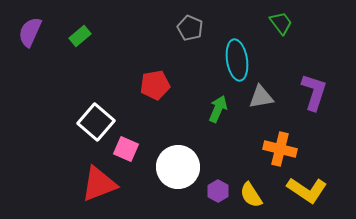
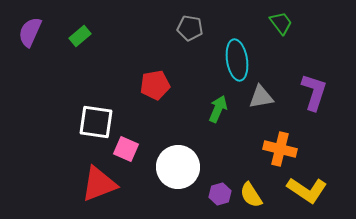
gray pentagon: rotated 15 degrees counterclockwise
white square: rotated 33 degrees counterclockwise
purple hexagon: moved 2 px right, 3 px down; rotated 15 degrees clockwise
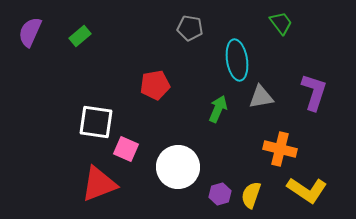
yellow semicircle: rotated 52 degrees clockwise
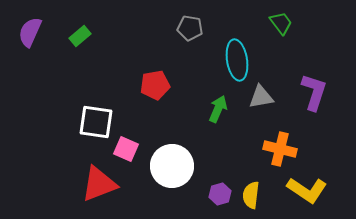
white circle: moved 6 px left, 1 px up
yellow semicircle: rotated 12 degrees counterclockwise
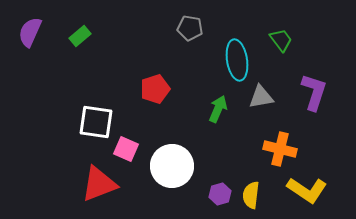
green trapezoid: moved 17 px down
red pentagon: moved 4 px down; rotated 8 degrees counterclockwise
